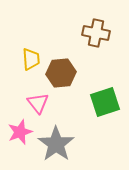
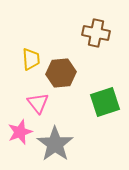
gray star: moved 1 px left
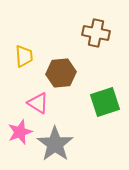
yellow trapezoid: moved 7 px left, 3 px up
pink triangle: rotated 20 degrees counterclockwise
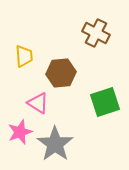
brown cross: rotated 16 degrees clockwise
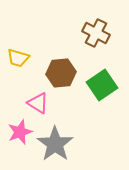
yellow trapezoid: moved 6 px left, 2 px down; rotated 110 degrees clockwise
green square: moved 3 px left, 17 px up; rotated 16 degrees counterclockwise
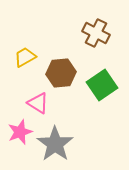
yellow trapezoid: moved 7 px right, 1 px up; rotated 135 degrees clockwise
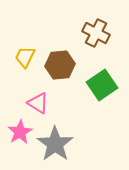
yellow trapezoid: rotated 35 degrees counterclockwise
brown hexagon: moved 1 px left, 8 px up
pink star: rotated 10 degrees counterclockwise
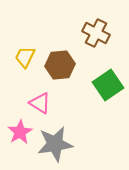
green square: moved 6 px right
pink triangle: moved 2 px right
gray star: rotated 27 degrees clockwise
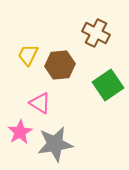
yellow trapezoid: moved 3 px right, 2 px up
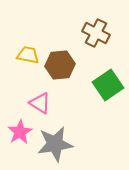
yellow trapezoid: rotated 75 degrees clockwise
